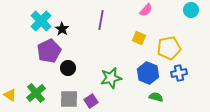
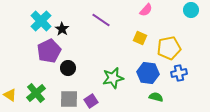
purple line: rotated 66 degrees counterclockwise
yellow square: moved 1 px right
blue hexagon: rotated 15 degrees counterclockwise
green star: moved 2 px right
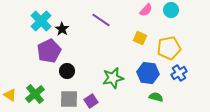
cyan circle: moved 20 px left
black circle: moved 1 px left, 3 px down
blue cross: rotated 21 degrees counterclockwise
green cross: moved 1 px left, 1 px down
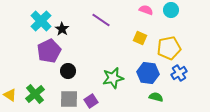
pink semicircle: rotated 112 degrees counterclockwise
black circle: moved 1 px right
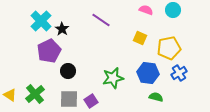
cyan circle: moved 2 px right
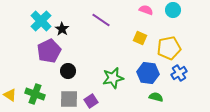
green cross: rotated 30 degrees counterclockwise
